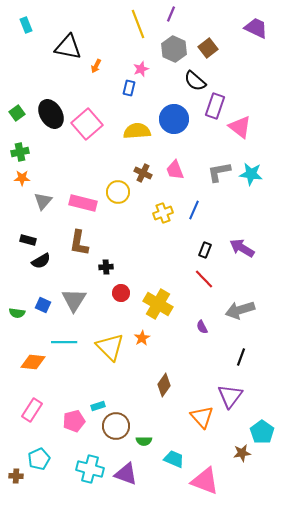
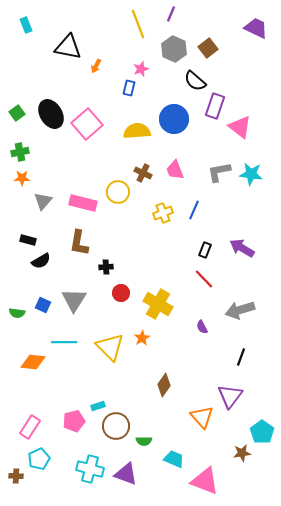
pink rectangle at (32, 410): moved 2 px left, 17 px down
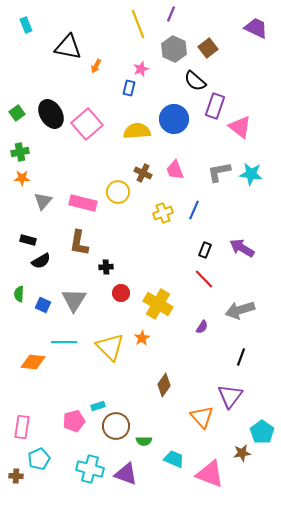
green semicircle at (17, 313): moved 2 px right, 19 px up; rotated 84 degrees clockwise
purple semicircle at (202, 327): rotated 120 degrees counterclockwise
pink rectangle at (30, 427): moved 8 px left; rotated 25 degrees counterclockwise
pink triangle at (205, 481): moved 5 px right, 7 px up
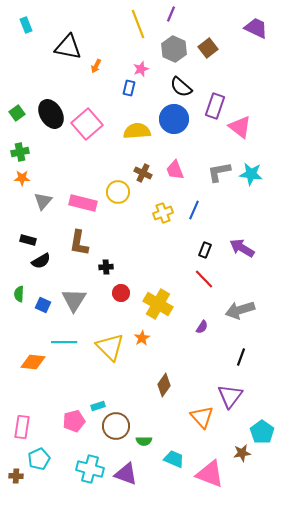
black semicircle at (195, 81): moved 14 px left, 6 px down
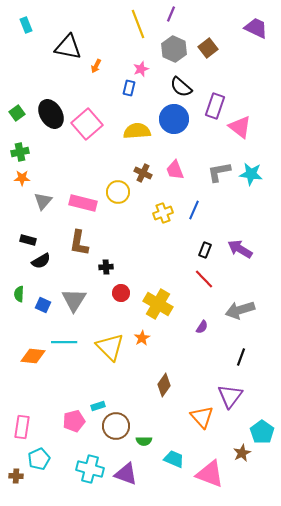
purple arrow at (242, 248): moved 2 px left, 1 px down
orange diamond at (33, 362): moved 6 px up
brown star at (242, 453): rotated 18 degrees counterclockwise
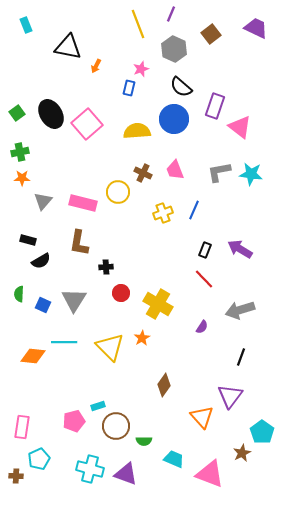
brown square at (208, 48): moved 3 px right, 14 px up
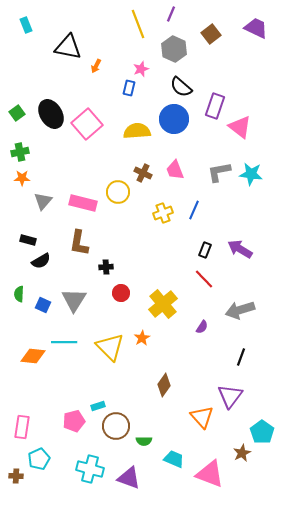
yellow cross at (158, 304): moved 5 px right; rotated 20 degrees clockwise
purple triangle at (126, 474): moved 3 px right, 4 px down
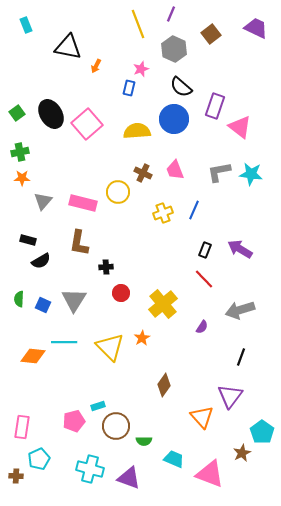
green semicircle at (19, 294): moved 5 px down
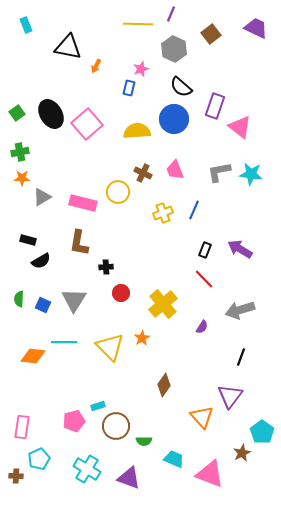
yellow line at (138, 24): rotated 68 degrees counterclockwise
gray triangle at (43, 201): moved 1 px left, 4 px up; rotated 18 degrees clockwise
cyan cross at (90, 469): moved 3 px left; rotated 16 degrees clockwise
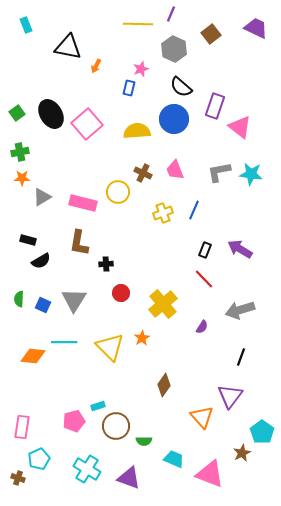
black cross at (106, 267): moved 3 px up
brown cross at (16, 476): moved 2 px right, 2 px down; rotated 16 degrees clockwise
